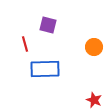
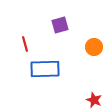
purple square: moved 12 px right; rotated 30 degrees counterclockwise
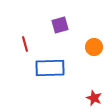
blue rectangle: moved 5 px right, 1 px up
red star: moved 2 px up
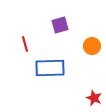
orange circle: moved 2 px left, 1 px up
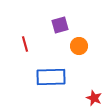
orange circle: moved 13 px left
blue rectangle: moved 1 px right, 9 px down
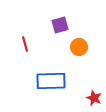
orange circle: moved 1 px down
blue rectangle: moved 4 px down
